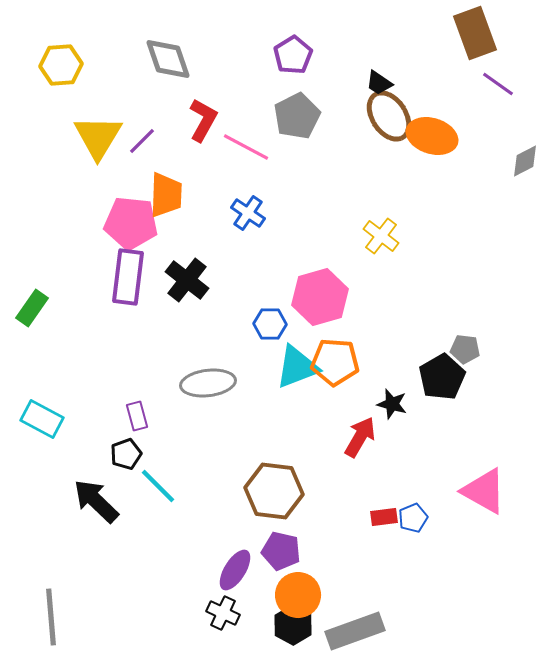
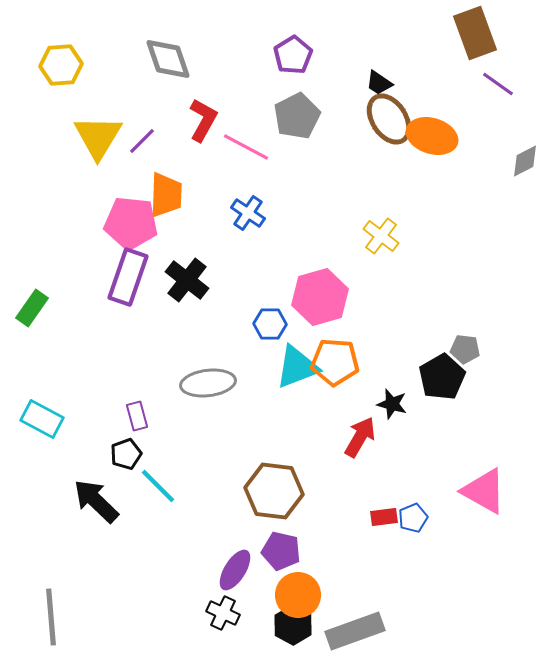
brown ellipse at (389, 116): moved 3 px down
purple rectangle at (128, 277): rotated 12 degrees clockwise
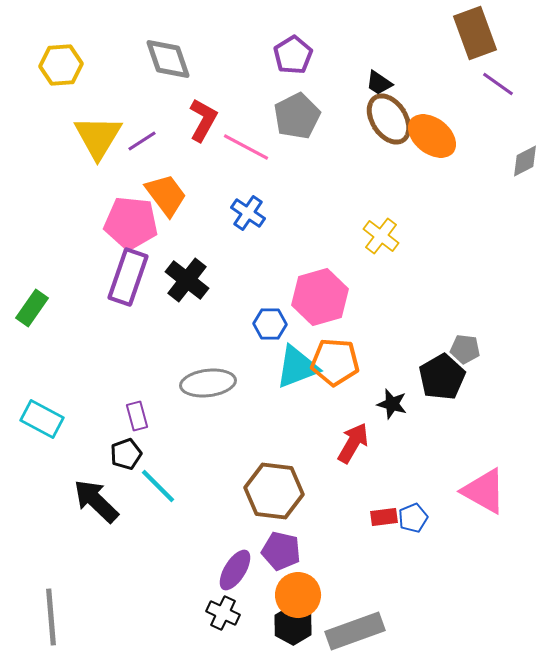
orange ellipse at (432, 136): rotated 21 degrees clockwise
purple line at (142, 141): rotated 12 degrees clockwise
orange trapezoid at (166, 195): rotated 39 degrees counterclockwise
red arrow at (360, 437): moved 7 px left, 6 px down
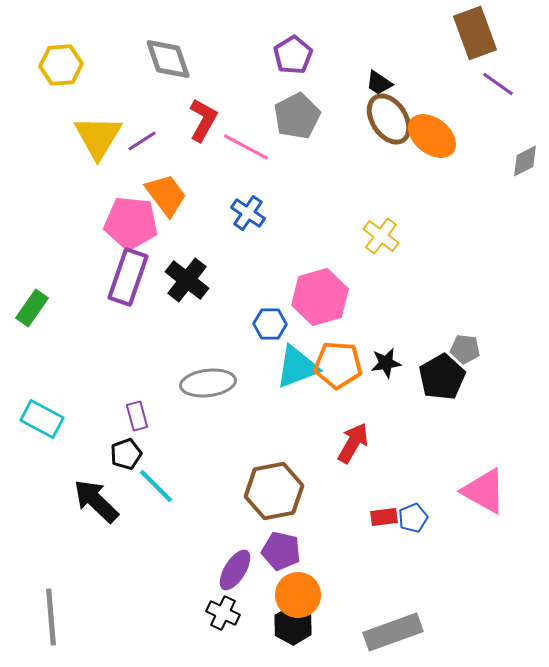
orange pentagon at (335, 362): moved 3 px right, 3 px down
black star at (392, 404): moved 6 px left, 41 px up; rotated 24 degrees counterclockwise
cyan line at (158, 486): moved 2 px left
brown hexagon at (274, 491): rotated 18 degrees counterclockwise
gray rectangle at (355, 631): moved 38 px right, 1 px down
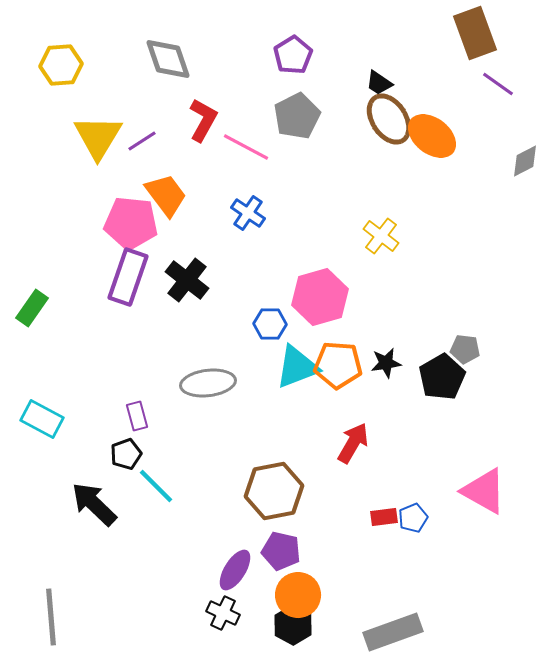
black arrow at (96, 501): moved 2 px left, 3 px down
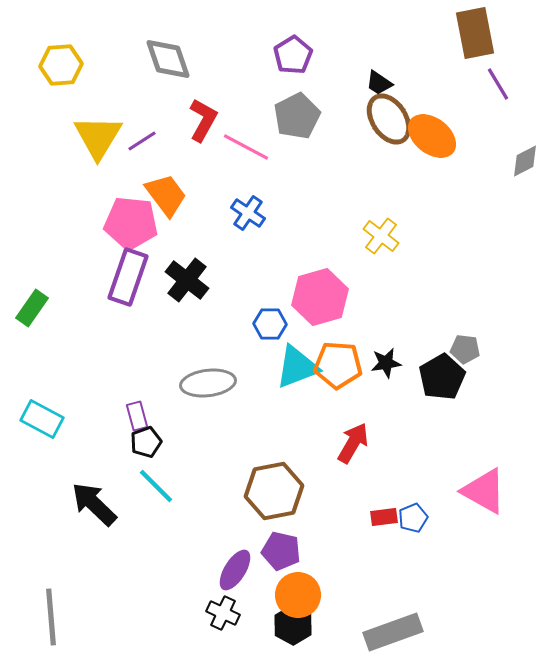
brown rectangle at (475, 33): rotated 9 degrees clockwise
purple line at (498, 84): rotated 24 degrees clockwise
black pentagon at (126, 454): moved 20 px right, 12 px up
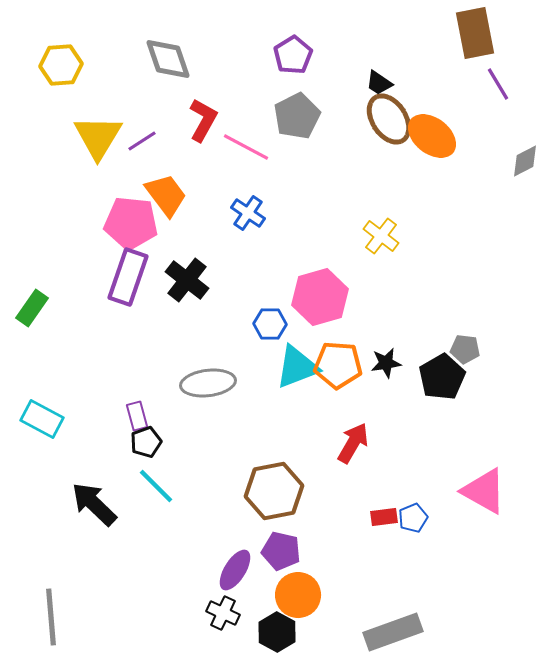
black hexagon at (293, 625): moved 16 px left, 7 px down
